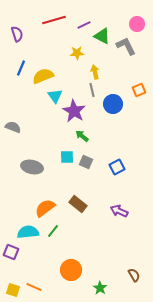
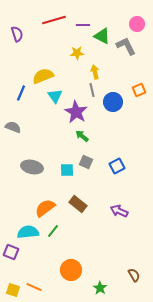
purple line: moved 1 px left; rotated 24 degrees clockwise
blue line: moved 25 px down
blue circle: moved 2 px up
purple star: moved 2 px right, 1 px down
cyan square: moved 13 px down
blue square: moved 1 px up
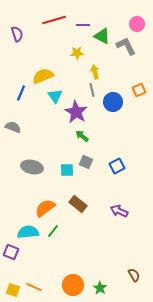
orange circle: moved 2 px right, 15 px down
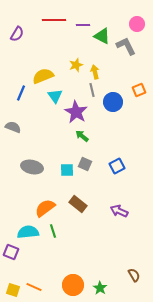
red line: rotated 15 degrees clockwise
purple semicircle: rotated 49 degrees clockwise
yellow star: moved 1 px left, 12 px down; rotated 16 degrees counterclockwise
gray square: moved 1 px left, 2 px down
green line: rotated 56 degrees counterclockwise
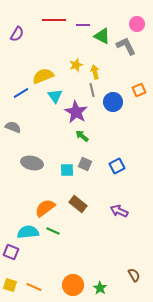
blue line: rotated 35 degrees clockwise
gray ellipse: moved 4 px up
green line: rotated 48 degrees counterclockwise
yellow square: moved 3 px left, 5 px up
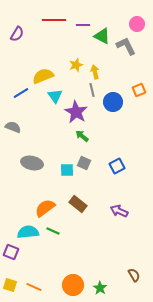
gray square: moved 1 px left, 1 px up
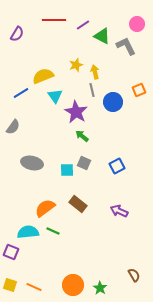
purple line: rotated 32 degrees counterclockwise
gray semicircle: rotated 105 degrees clockwise
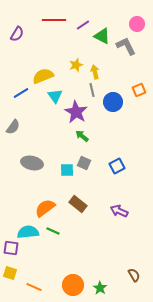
purple square: moved 4 px up; rotated 14 degrees counterclockwise
yellow square: moved 12 px up
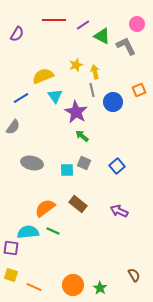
blue line: moved 5 px down
blue square: rotated 14 degrees counterclockwise
yellow square: moved 1 px right, 2 px down
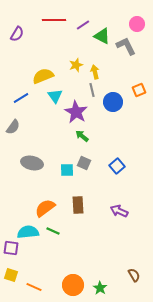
brown rectangle: moved 1 px down; rotated 48 degrees clockwise
